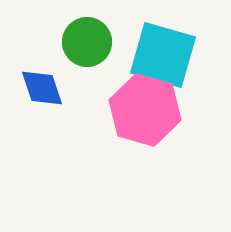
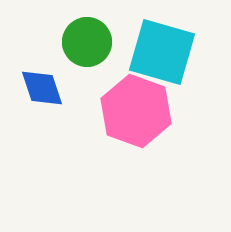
cyan square: moved 1 px left, 3 px up
pink hexagon: moved 9 px left, 1 px down; rotated 4 degrees clockwise
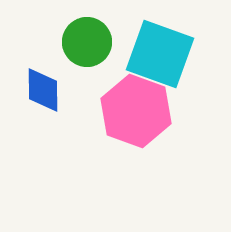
cyan square: moved 2 px left, 2 px down; rotated 4 degrees clockwise
blue diamond: moved 1 px right, 2 px down; rotated 18 degrees clockwise
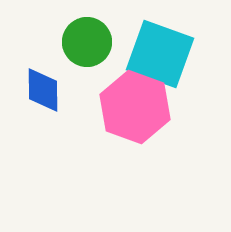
pink hexagon: moved 1 px left, 4 px up
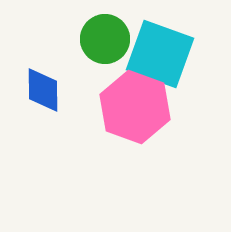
green circle: moved 18 px right, 3 px up
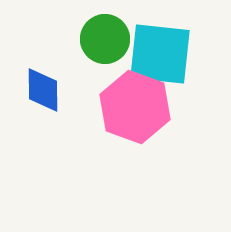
cyan square: rotated 14 degrees counterclockwise
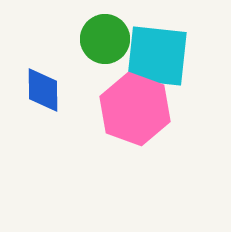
cyan square: moved 3 px left, 2 px down
pink hexagon: moved 2 px down
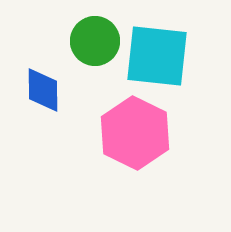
green circle: moved 10 px left, 2 px down
pink hexagon: moved 24 px down; rotated 6 degrees clockwise
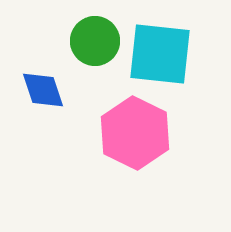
cyan square: moved 3 px right, 2 px up
blue diamond: rotated 18 degrees counterclockwise
